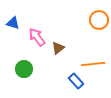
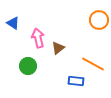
blue triangle: rotated 16 degrees clockwise
pink arrow: moved 1 px right, 1 px down; rotated 24 degrees clockwise
orange line: rotated 35 degrees clockwise
green circle: moved 4 px right, 3 px up
blue rectangle: rotated 42 degrees counterclockwise
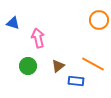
blue triangle: rotated 16 degrees counterclockwise
brown triangle: moved 18 px down
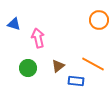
blue triangle: moved 1 px right, 1 px down
green circle: moved 2 px down
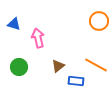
orange circle: moved 1 px down
orange line: moved 3 px right, 1 px down
green circle: moved 9 px left, 1 px up
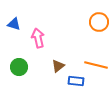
orange circle: moved 1 px down
orange line: rotated 15 degrees counterclockwise
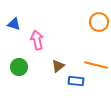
pink arrow: moved 1 px left, 2 px down
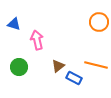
blue rectangle: moved 2 px left, 3 px up; rotated 21 degrees clockwise
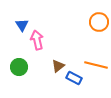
blue triangle: moved 8 px right, 1 px down; rotated 40 degrees clockwise
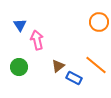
blue triangle: moved 2 px left
orange line: rotated 25 degrees clockwise
